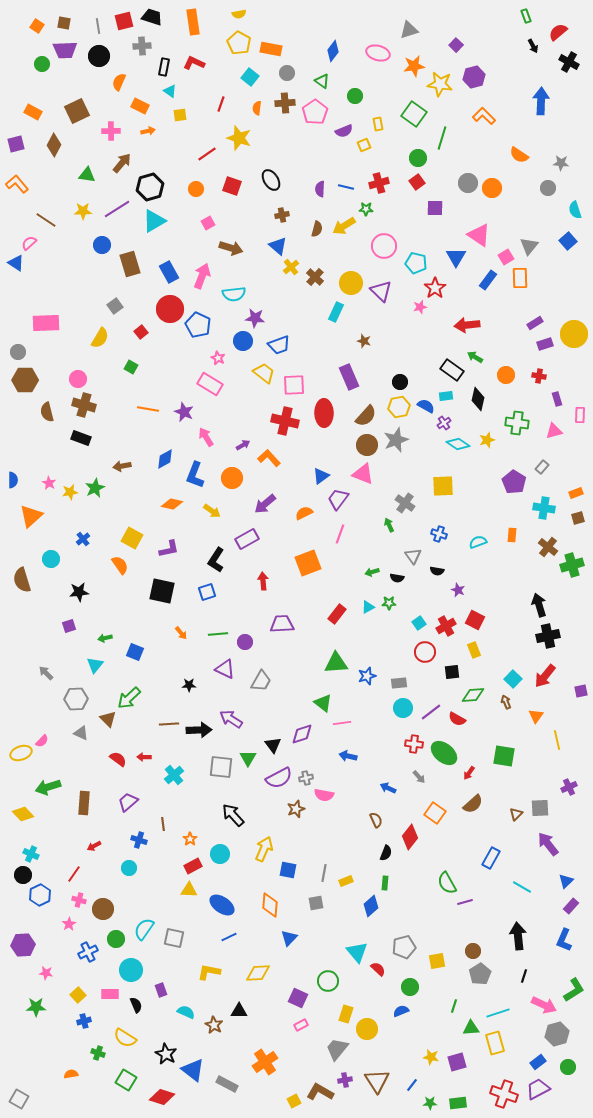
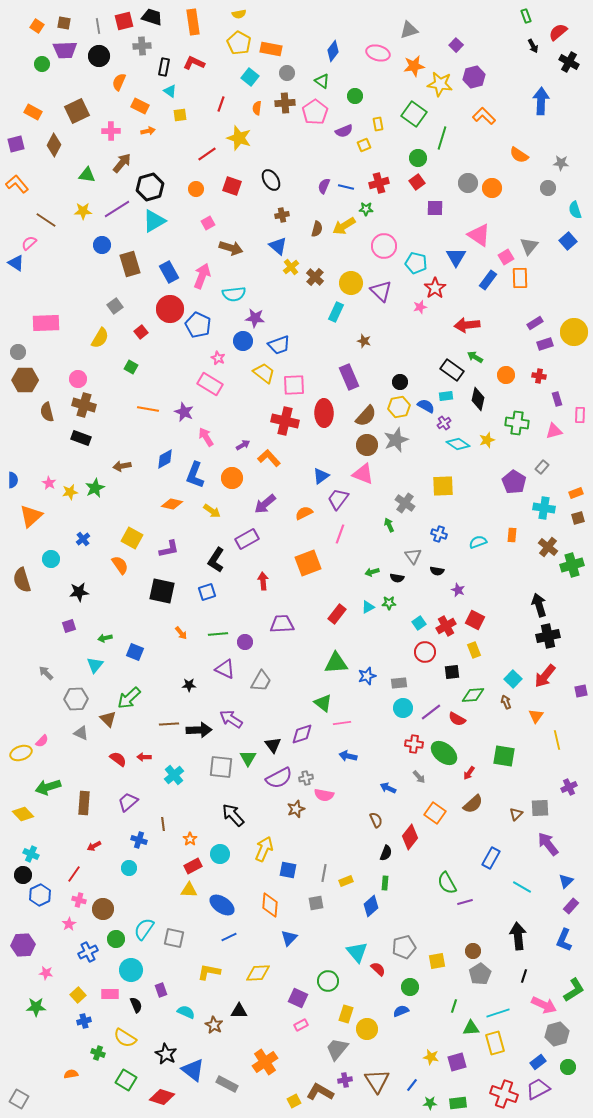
purple semicircle at (320, 189): moved 4 px right, 3 px up; rotated 21 degrees clockwise
yellow circle at (574, 334): moved 2 px up
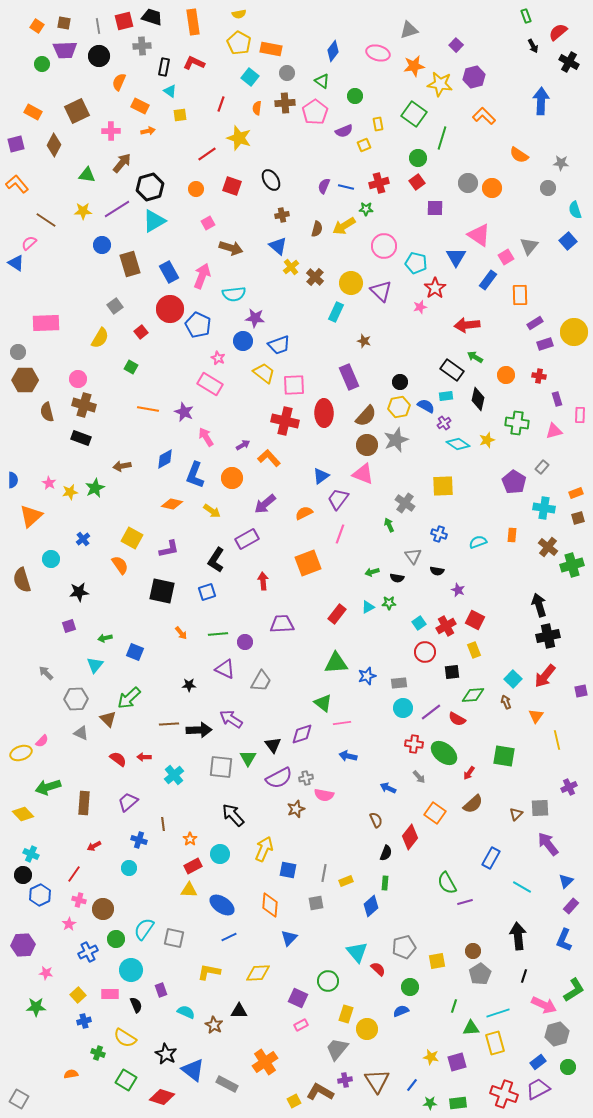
orange rectangle at (520, 278): moved 17 px down
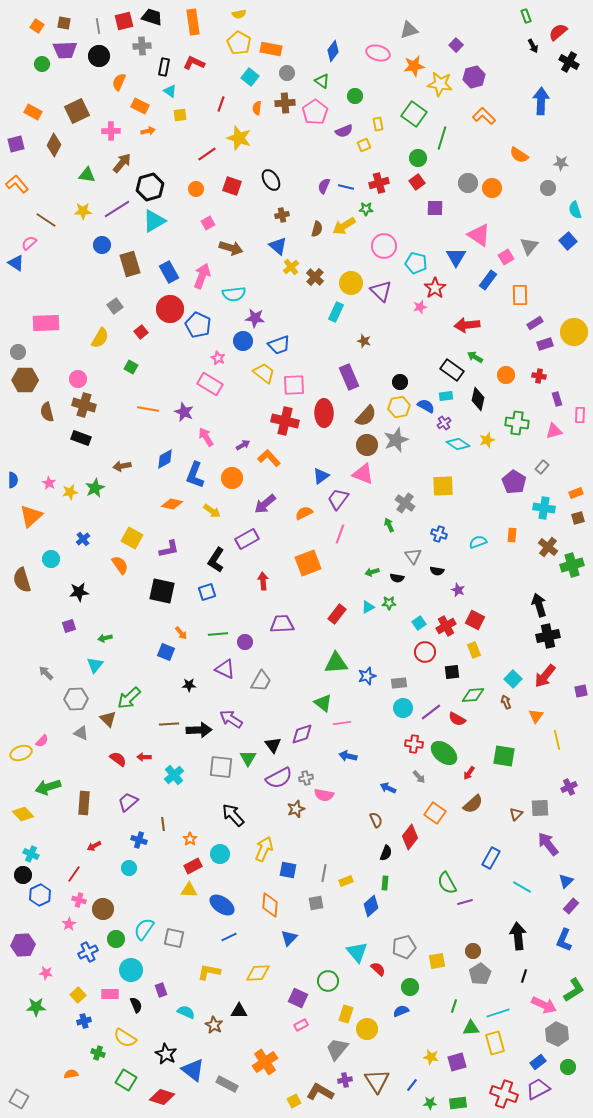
blue square at (135, 652): moved 31 px right
gray hexagon at (557, 1034): rotated 20 degrees counterclockwise
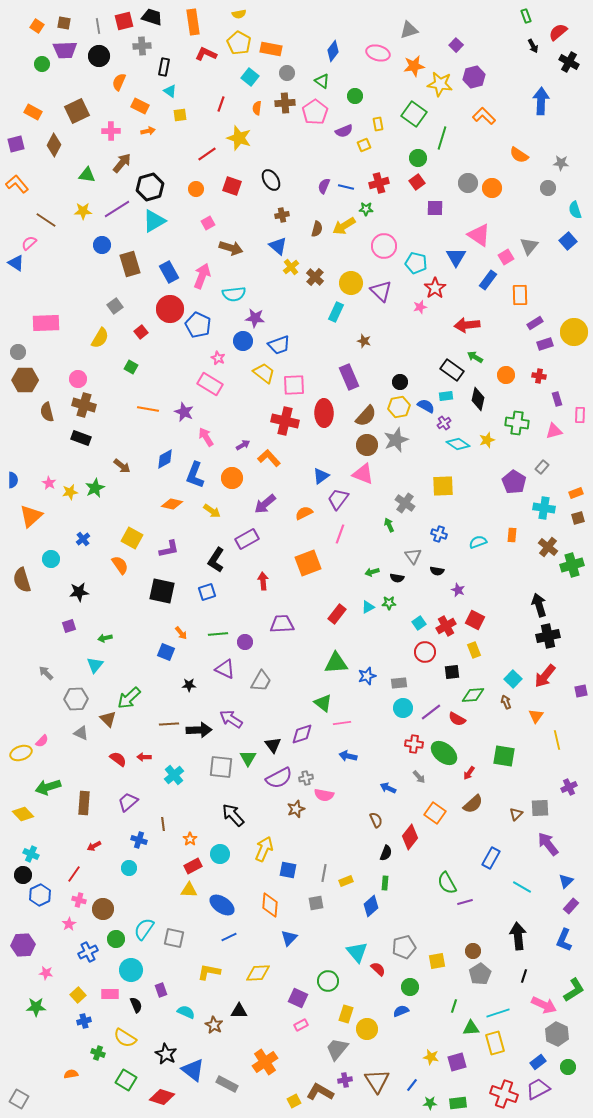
red L-shape at (194, 63): moved 12 px right, 9 px up
brown arrow at (122, 466): rotated 132 degrees counterclockwise
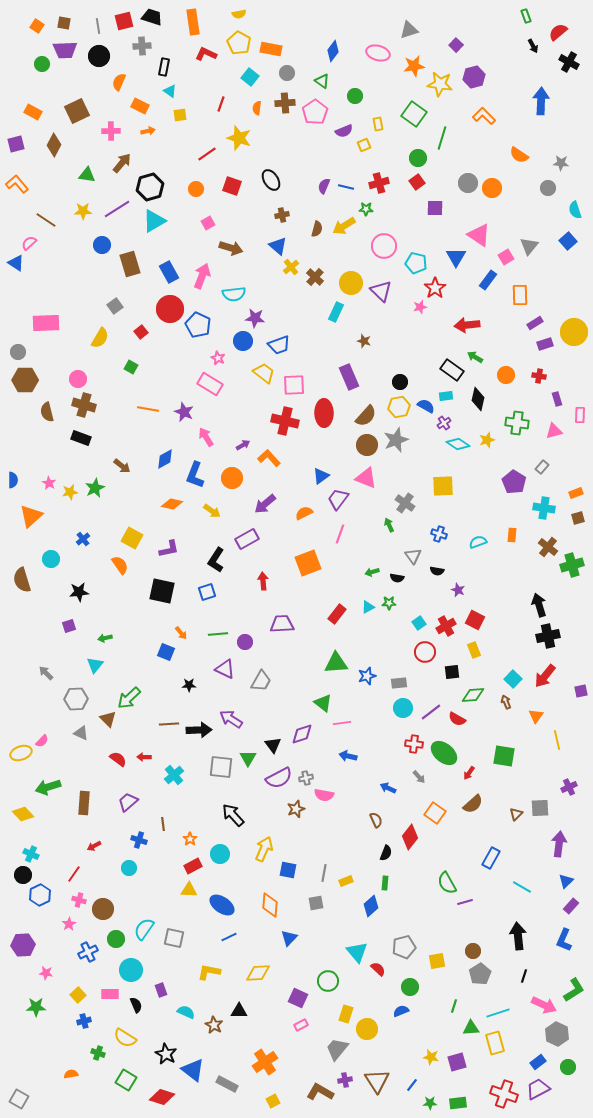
pink triangle at (363, 474): moved 3 px right, 4 px down
purple arrow at (548, 844): moved 11 px right; rotated 45 degrees clockwise
yellow square at (294, 1101): moved 21 px left
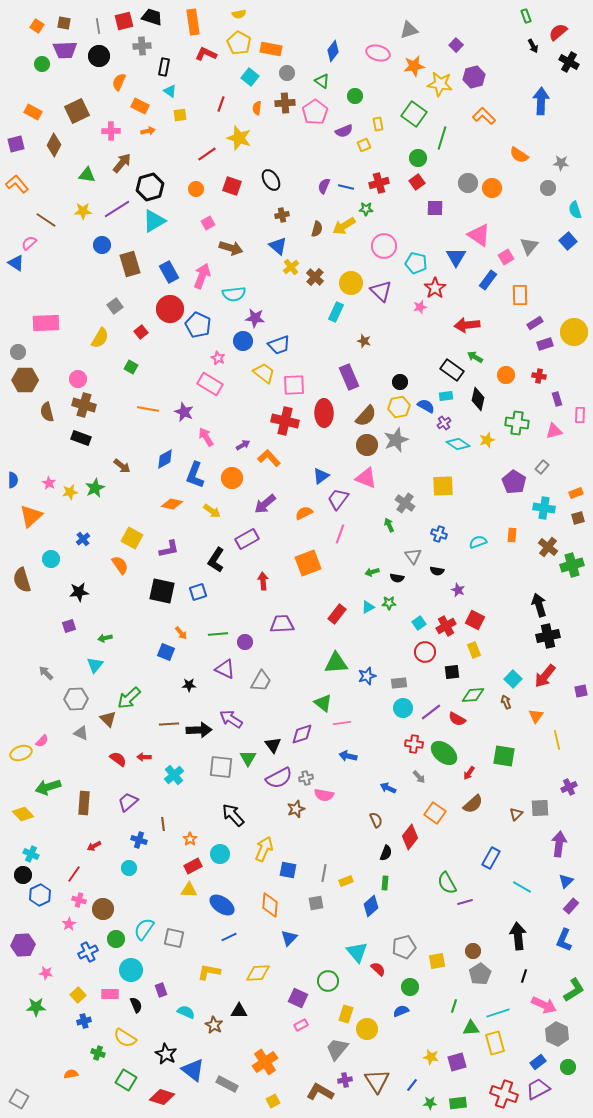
blue square at (207, 592): moved 9 px left
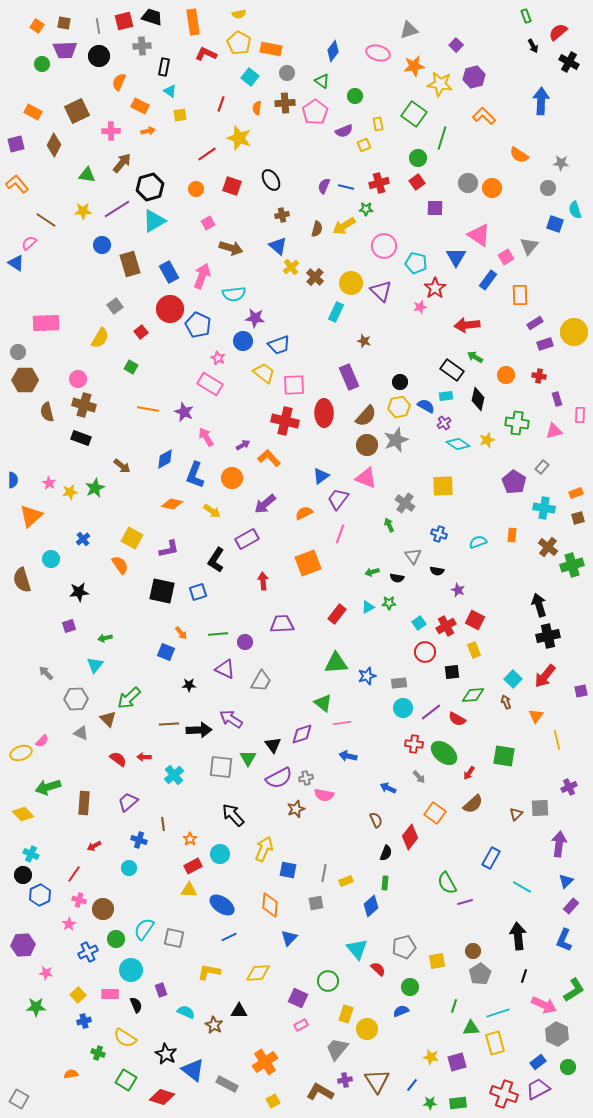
blue square at (568, 241): moved 13 px left, 17 px up; rotated 30 degrees counterclockwise
cyan triangle at (357, 952): moved 3 px up
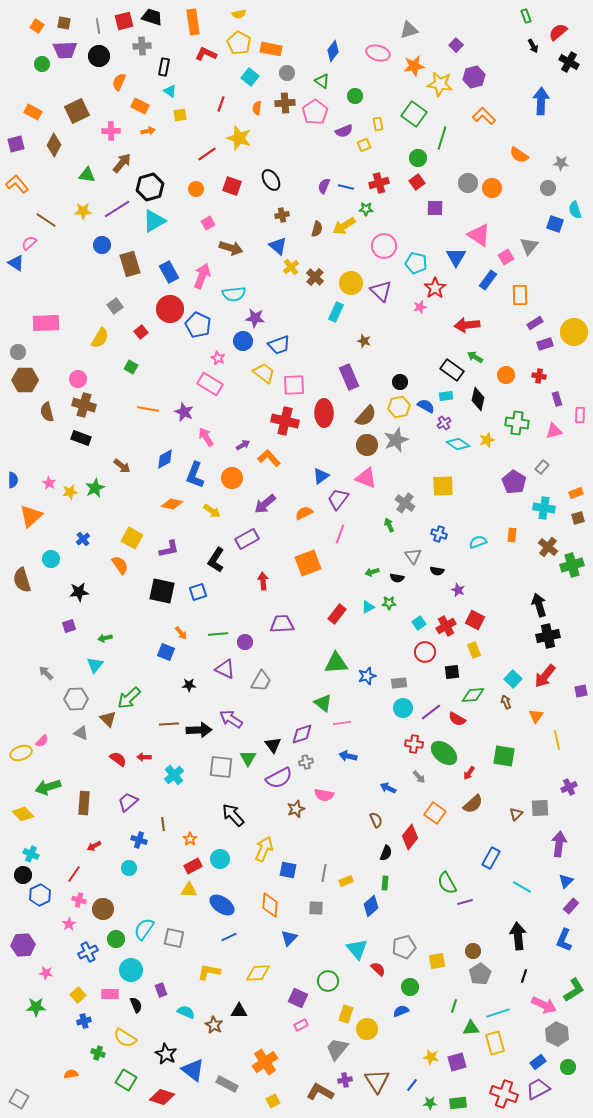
gray cross at (306, 778): moved 16 px up
cyan circle at (220, 854): moved 5 px down
gray square at (316, 903): moved 5 px down; rotated 14 degrees clockwise
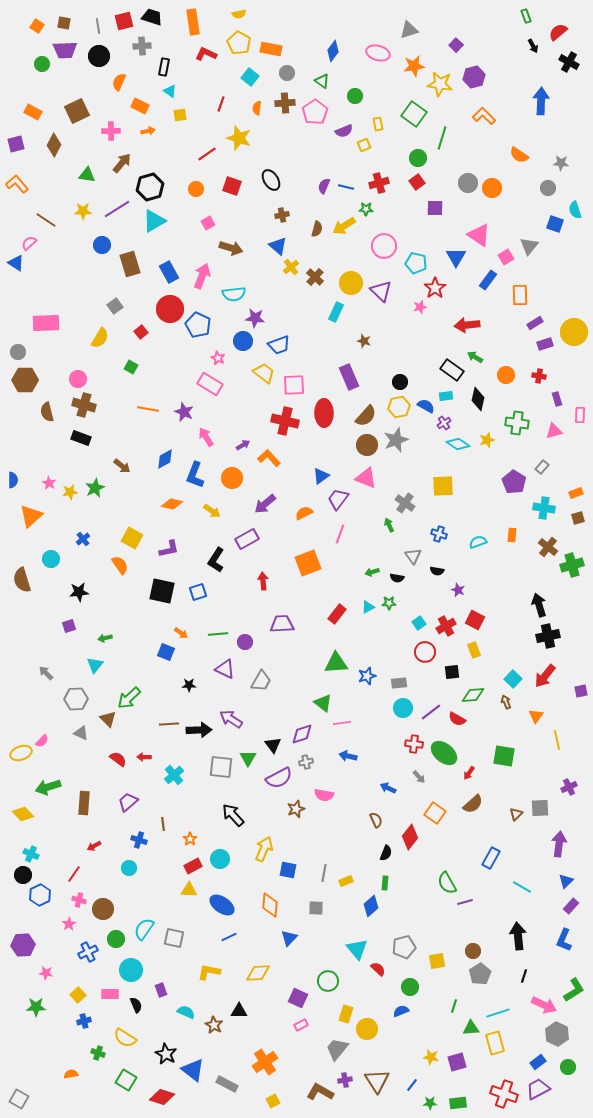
orange arrow at (181, 633): rotated 16 degrees counterclockwise
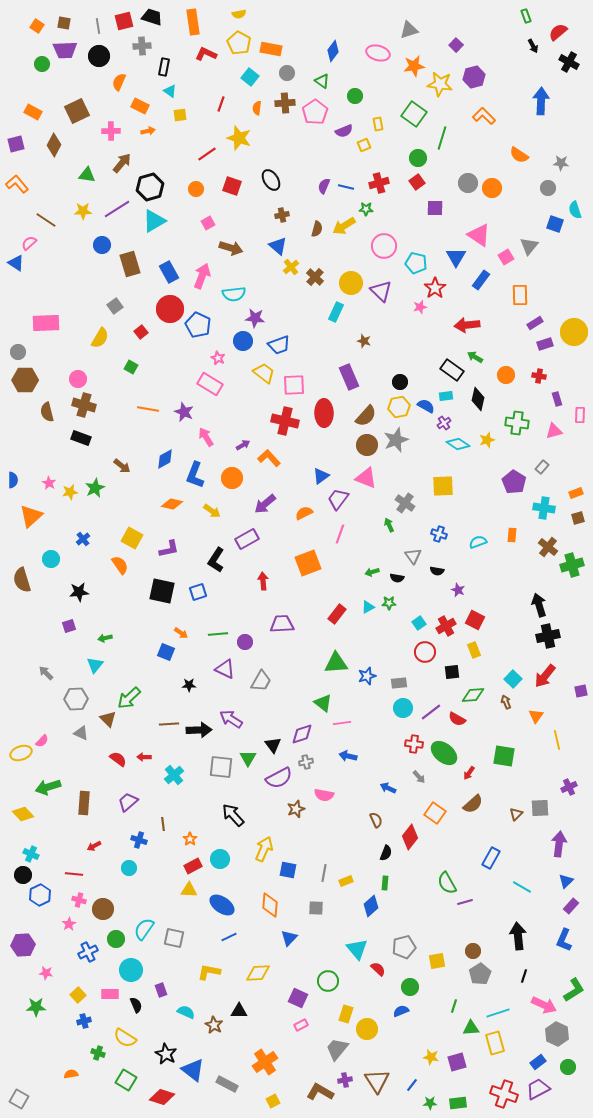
blue rectangle at (488, 280): moved 7 px left
red line at (74, 874): rotated 60 degrees clockwise
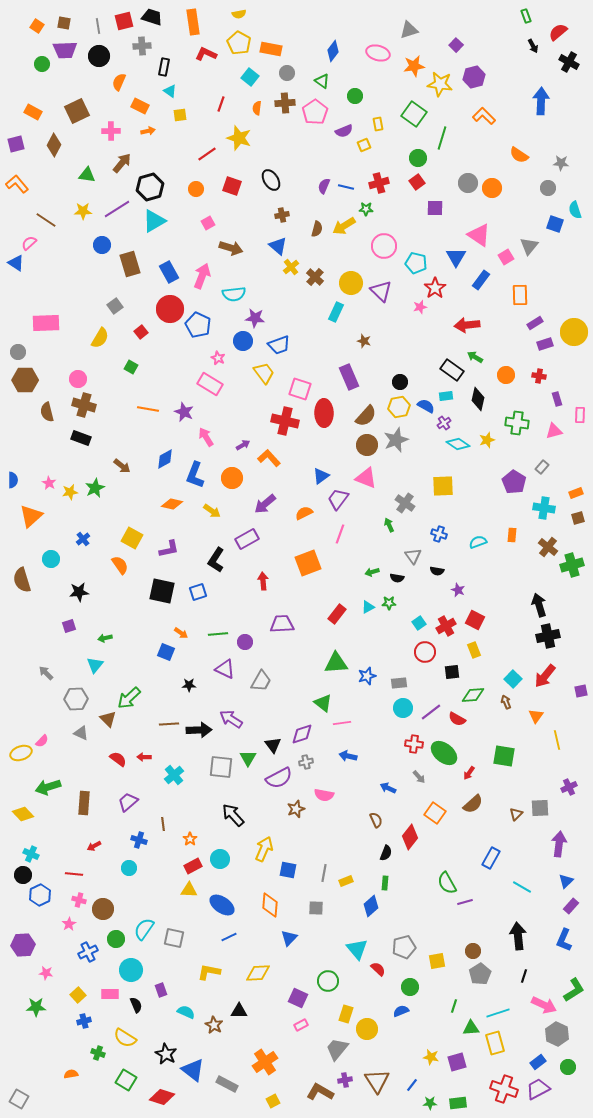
yellow trapezoid at (264, 373): rotated 15 degrees clockwise
pink square at (294, 385): moved 6 px right, 4 px down; rotated 20 degrees clockwise
red cross at (504, 1094): moved 5 px up
